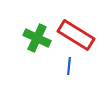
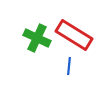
red rectangle: moved 2 px left
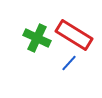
blue line: moved 3 px up; rotated 36 degrees clockwise
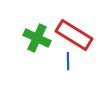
blue line: moved 1 px left, 2 px up; rotated 42 degrees counterclockwise
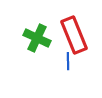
red rectangle: rotated 36 degrees clockwise
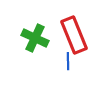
green cross: moved 2 px left
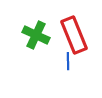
green cross: moved 1 px right, 3 px up
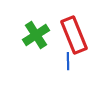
green cross: rotated 32 degrees clockwise
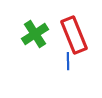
green cross: moved 1 px left, 1 px up
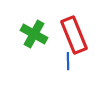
green cross: moved 1 px left; rotated 28 degrees counterclockwise
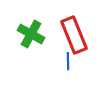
green cross: moved 3 px left
